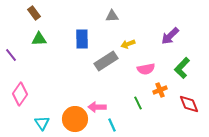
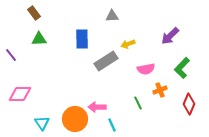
pink diamond: rotated 55 degrees clockwise
red diamond: rotated 45 degrees clockwise
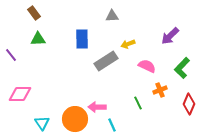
green triangle: moved 1 px left
pink semicircle: moved 1 px right, 3 px up; rotated 144 degrees counterclockwise
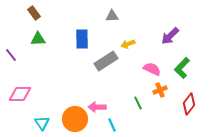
pink semicircle: moved 5 px right, 3 px down
red diamond: rotated 15 degrees clockwise
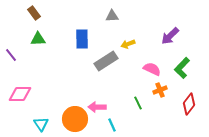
cyan triangle: moved 1 px left, 1 px down
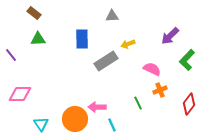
brown rectangle: rotated 16 degrees counterclockwise
green L-shape: moved 5 px right, 8 px up
